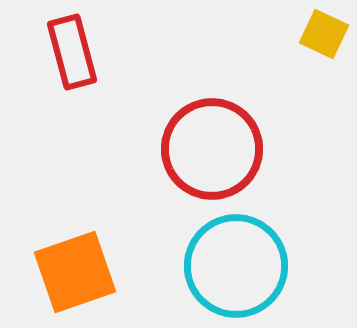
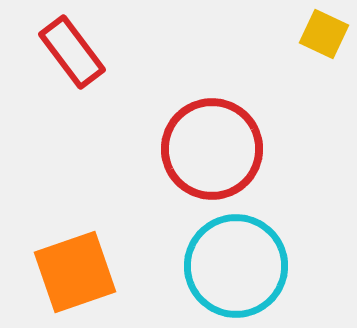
red rectangle: rotated 22 degrees counterclockwise
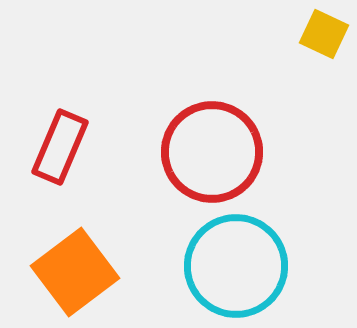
red rectangle: moved 12 px left, 95 px down; rotated 60 degrees clockwise
red circle: moved 3 px down
orange square: rotated 18 degrees counterclockwise
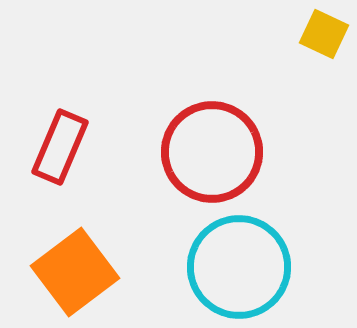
cyan circle: moved 3 px right, 1 px down
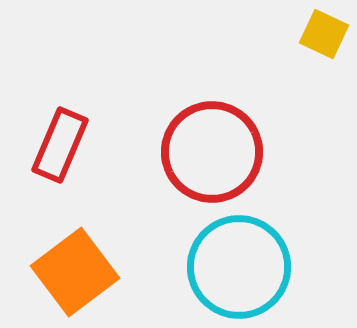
red rectangle: moved 2 px up
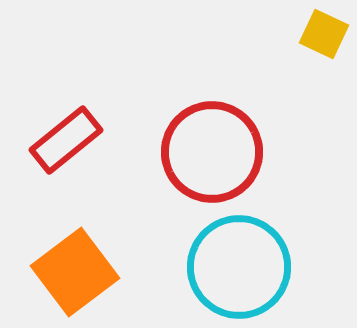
red rectangle: moved 6 px right, 5 px up; rotated 28 degrees clockwise
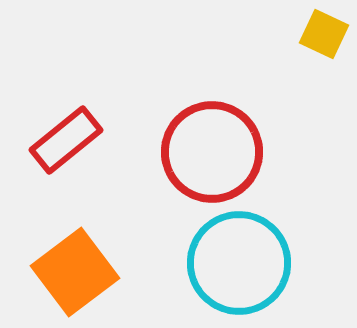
cyan circle: moved 4 px up
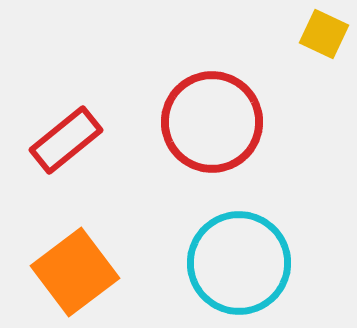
red circle: moved 30 px up
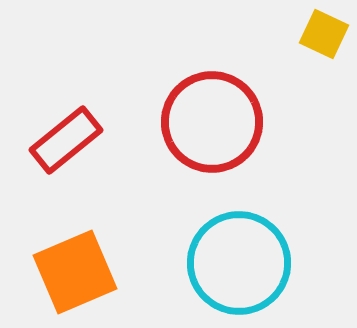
orange square: rotated 14 degrees clockwise
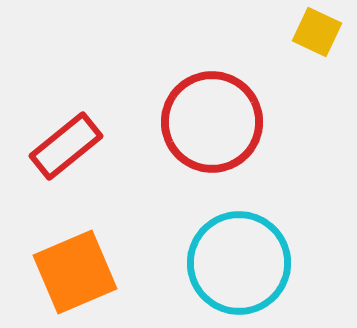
yellow square: moved 7 px left, 2 px up
red rectangle: moved 6 px down
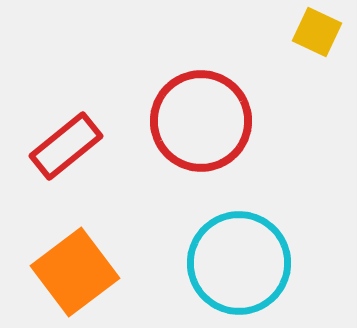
red circle: moved 11 px left, 1 px up
orange square: rotated 14 degrees counterclockwise
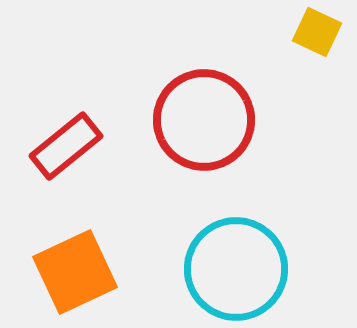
red circle: moved 3 px right, 1 px up
cyan circle: moved 3 px left, 6 px down
orange square: rotated 12 degrees clockwise
